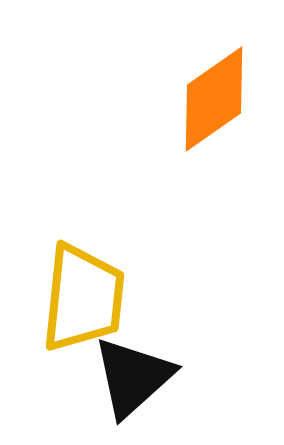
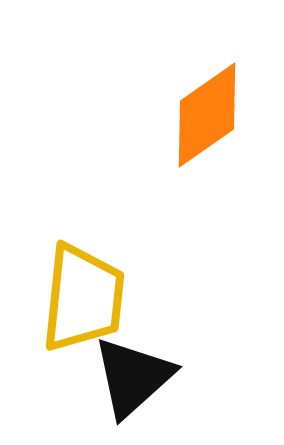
orange diamond: moved 7 px left, 16 px down
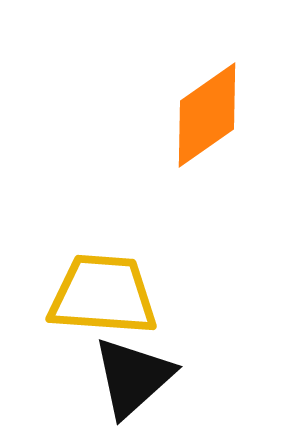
yellow trapezoid: moved 20 px right, 3 px up; rotated 92 degrees counterclockwise
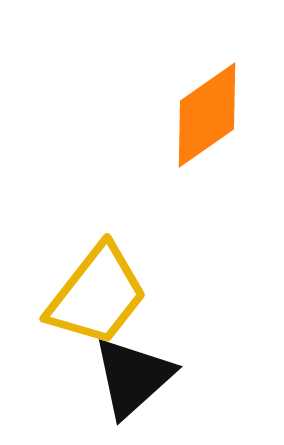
yellow trapezoid: moved 6 px left; rotated 124 degrees clockwise
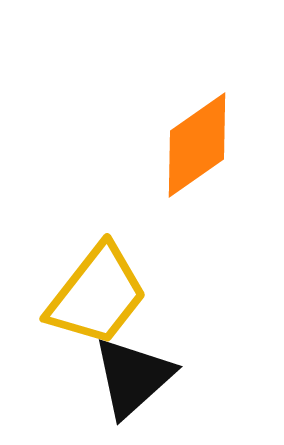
orange diamond: moved 10 px left, 30 px down
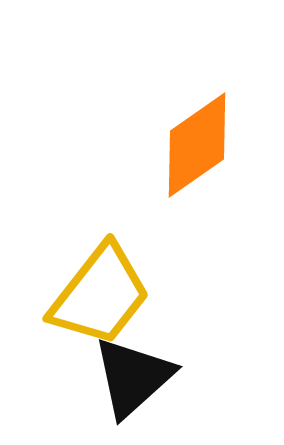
yellow trapezoid: moved 3 px right
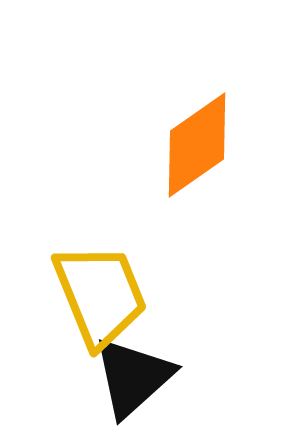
yellow trapezoid: rotated 60 degrees counterclockwise
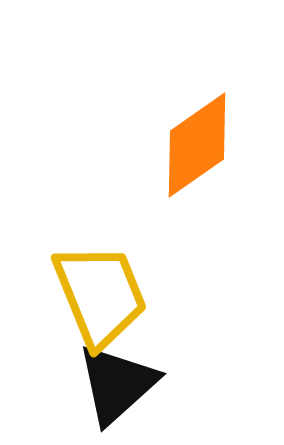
black triangle: moved 16 px left, 7 px down
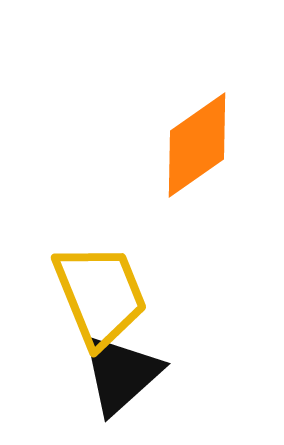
black triangle: moved 4 px right, 10 px up
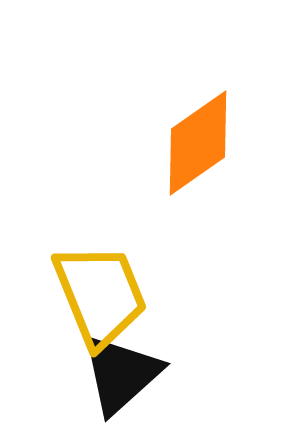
orange diamond: moved 1 px right, 2 px up
